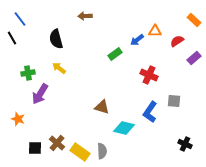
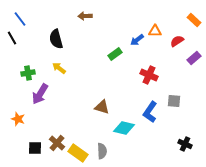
yellow rectangle: moved 2 px left, 1 px down
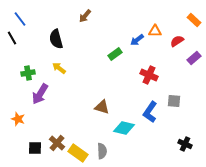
brown arrow: rotated 48 degrees counterclockwise
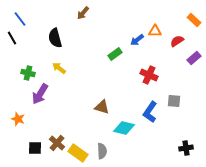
brown arrow: moved 2 px left, 3 px up
black semicircle: moved 1 px left, 1 px up
green cross: rotated 24 degrees clockwise
black cross: moved 1 px right, 4 px down; rotated 32 degrees counterclockwise
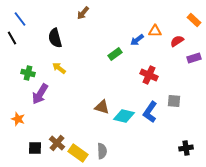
purple rectangle: rotated 24 degrees clockwise
cyan diamond: moved 12 px up
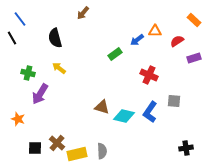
yellow rectangle: moved 1 px left, 1 px down; rotated 48 degrees counterclockwise
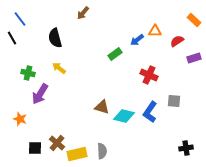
orange star: moved 2 px right
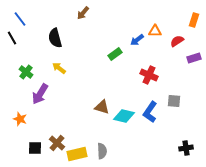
orange rectangle: rotated 64 degrees clockwise
green cross: moved 2 px left, 1 px up; rotated 24 degrees clockwise
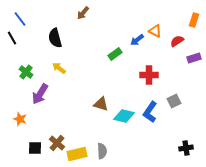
orange triangle: rotated 24 degrees clockwise
red cross: rotated 24 degrees counterclockwise
gray square: rotated 32 degrees counterclockwise
brown triangle: moved 1 px left, 3 px up
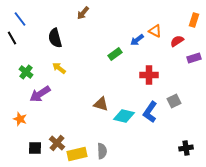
purple arrow: rotated 25 degrees clockwise
